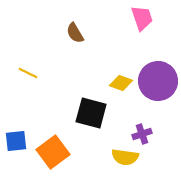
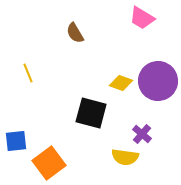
pink trapezoid: rotated 140 degrees clockwise
yellow line: rotated 42 degrees clockwise
purple cross: rotated 30 degrees counterclockwise
orange square: moved 4 px left, 11 px down
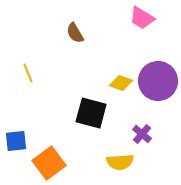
yellow semicircle: moved 5 px left, 5 px down; rotated 12 degrees counterclockwise
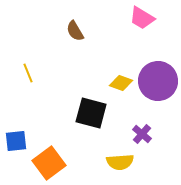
brown semicircle: moved 2 px up
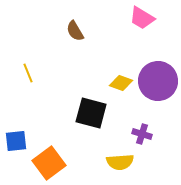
purple cross: rotated 24 degrees counterclockwise
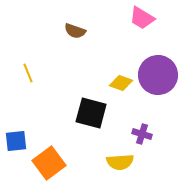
brown semicircle: rotated 40 degrees counterclockwise
purple circle: moved 6 px up
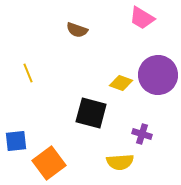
brown semicircle: moved 2 px right, 1 px up
